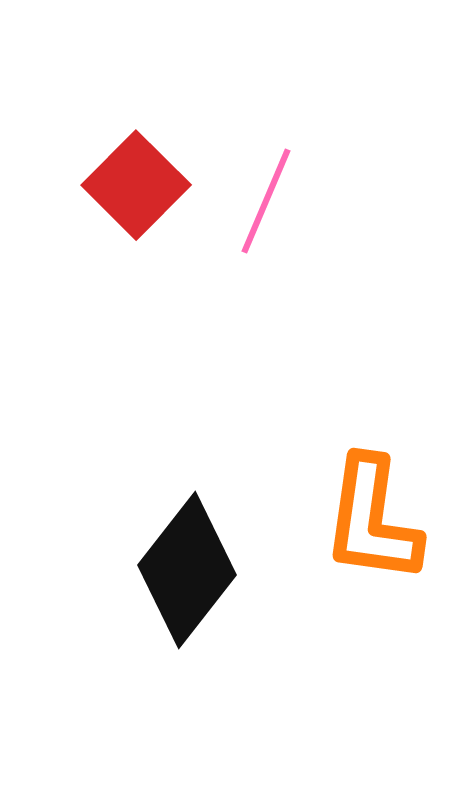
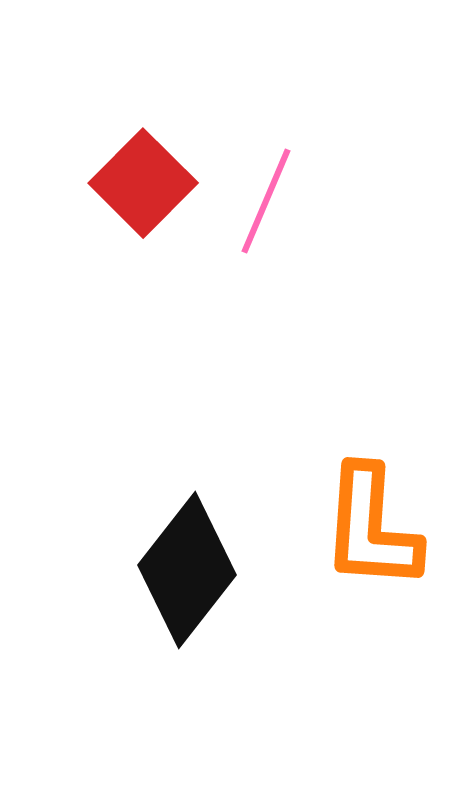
red square: moved 7 px right, 2 px up
orange L-shape: moved 1 px left, 8 px down; rotated 4 degrees counterclockwise
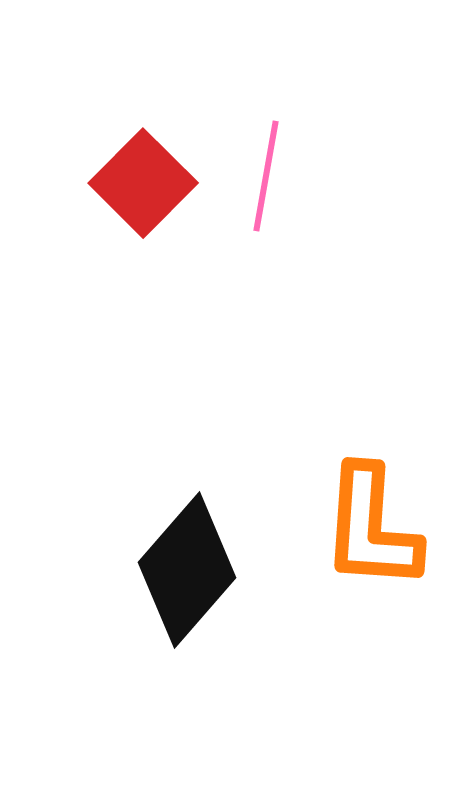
pink line: moved 25 px up; rotated 13 degrees counterclockwise
black diamond: rotated 3 degrees clockwise
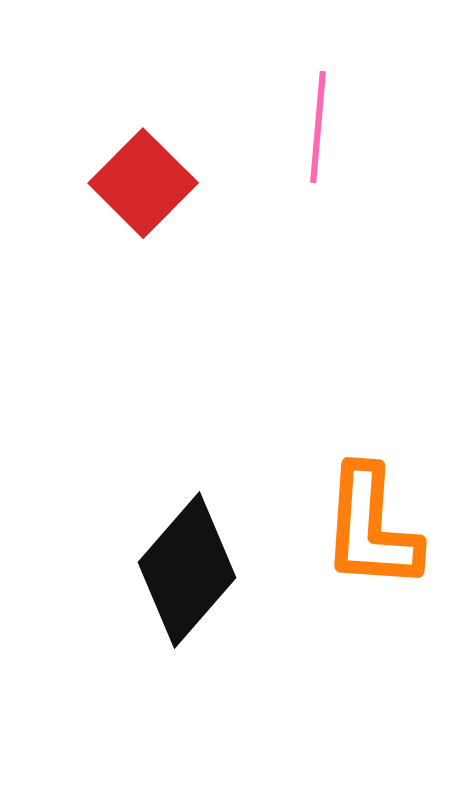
pink line: moved 52 px right, 49 px up; rotated 5 degrees counterclockwise
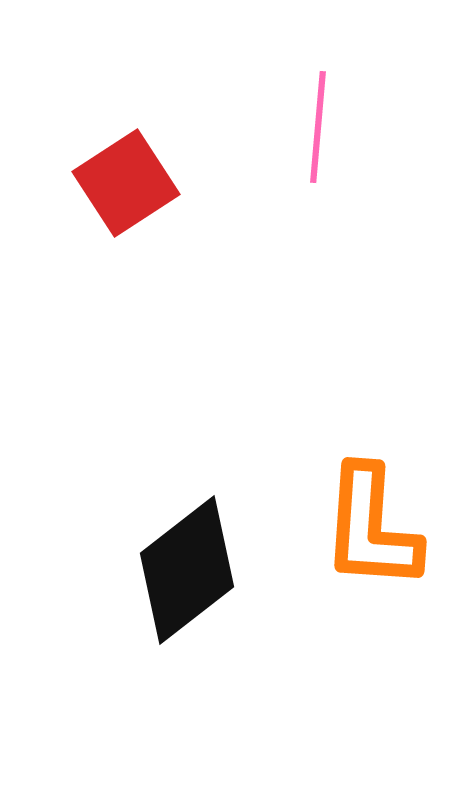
red square: moved 17 px left; rotated 12 degrees clockwise
black diamond: rotated 11 degrees clockwise
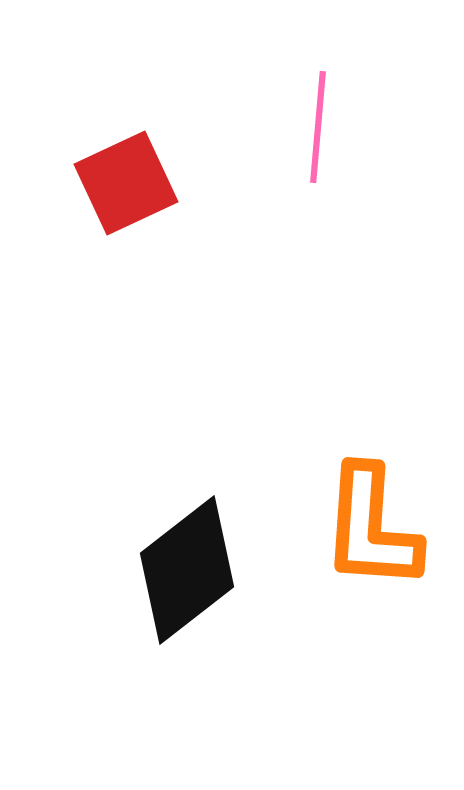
red square: rotated 8 degrees clockwise
